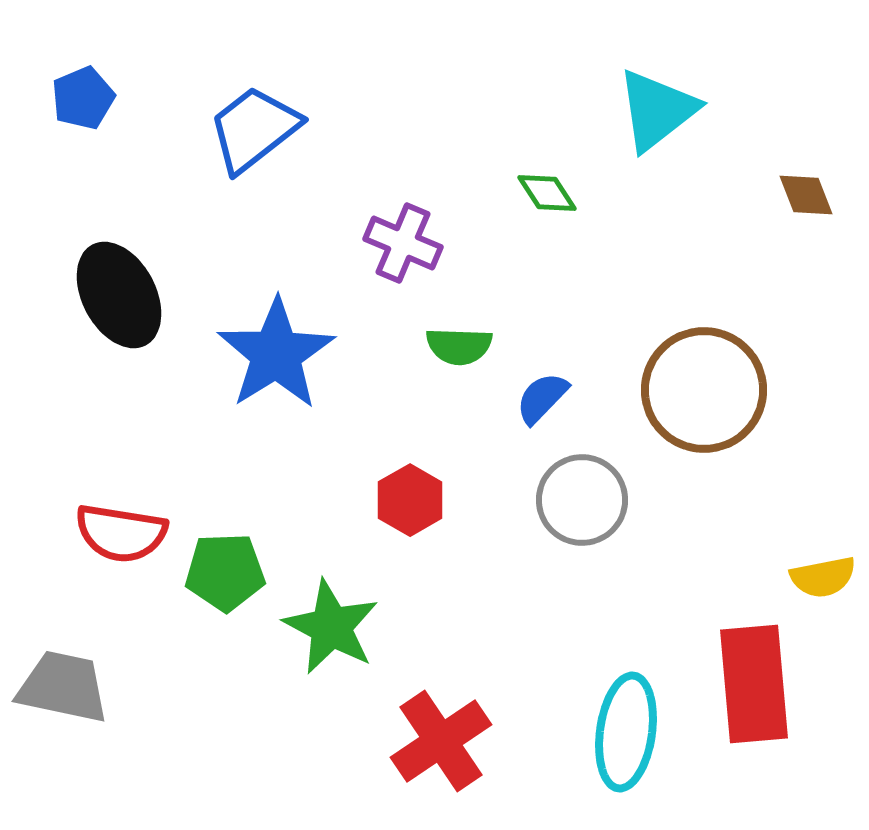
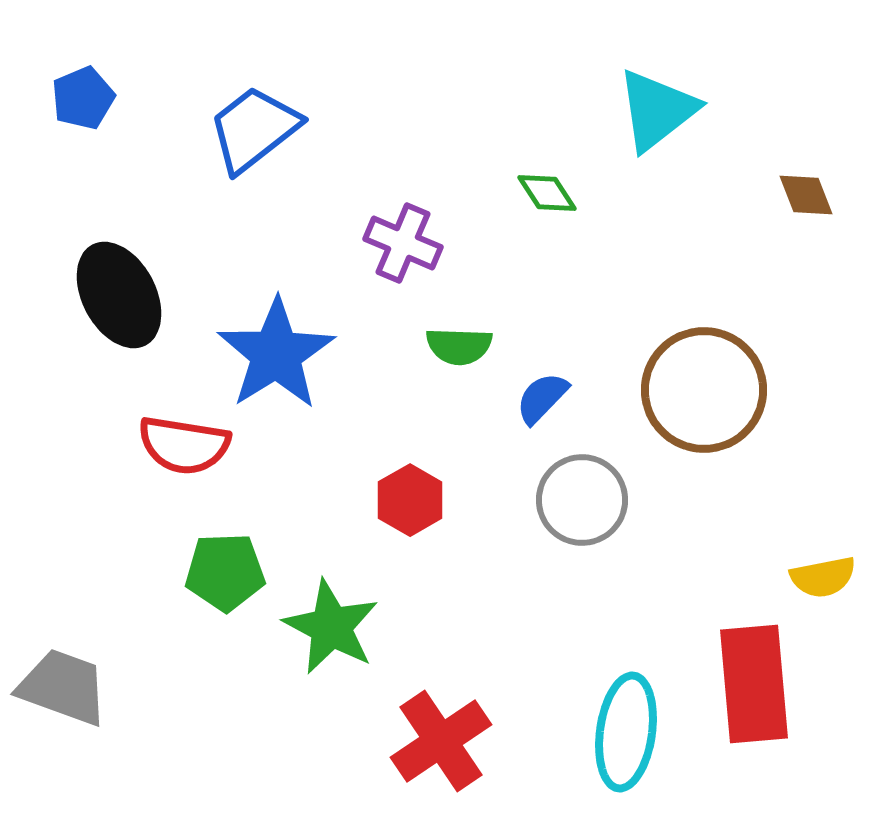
red semicircle: moved 63 px right, 88 px up
gray trapezoid: rotated 8 degrees clockwise
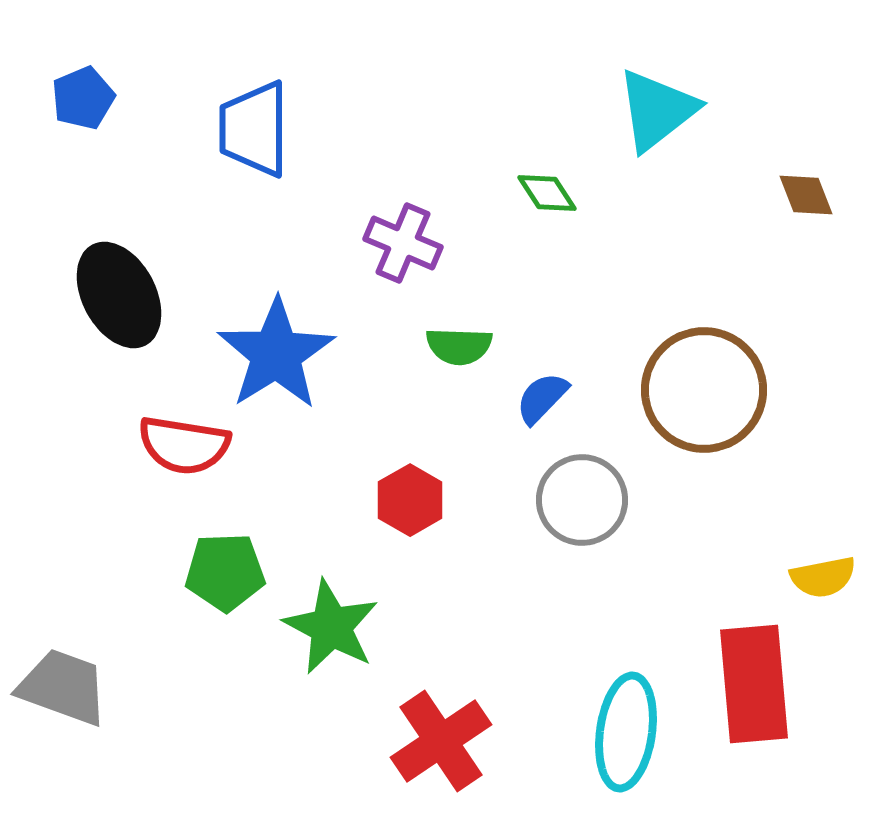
blue trapezoid: rotated 52 degrees counterclockwise
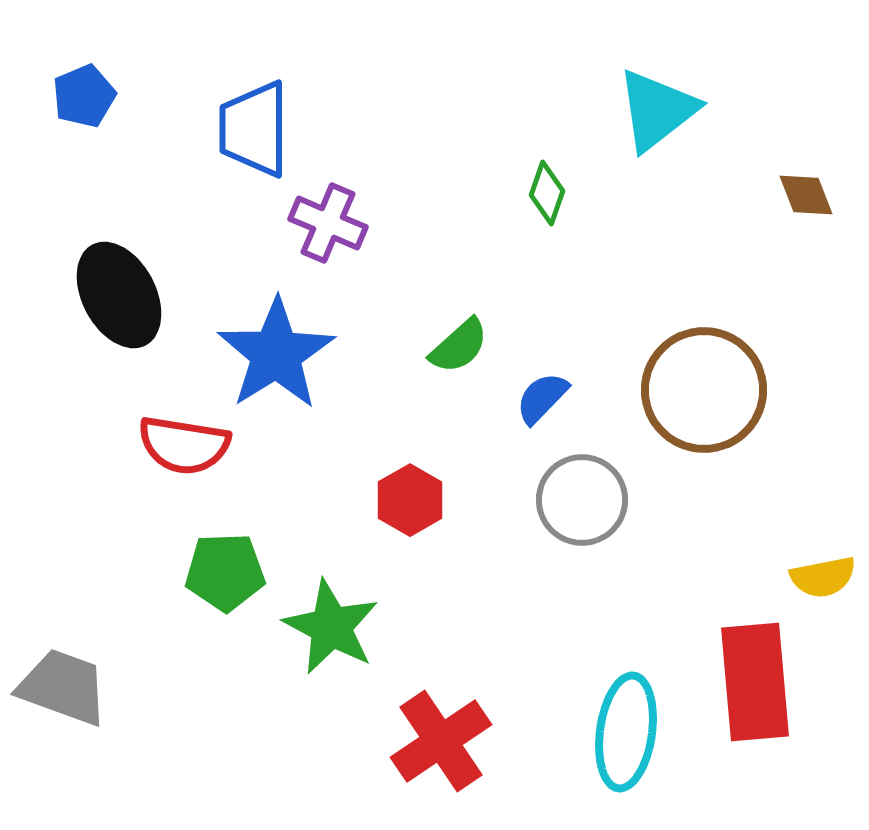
blue pentagon: moved 1 px right, 2 px up
green diamond: rotated 52 degrees clockwise
purple cross: moved 75 px left, 20 px up
green semicircle: rotated 44 degrees counterclockwise
red rectangle: moved 1 px right, 2 px up
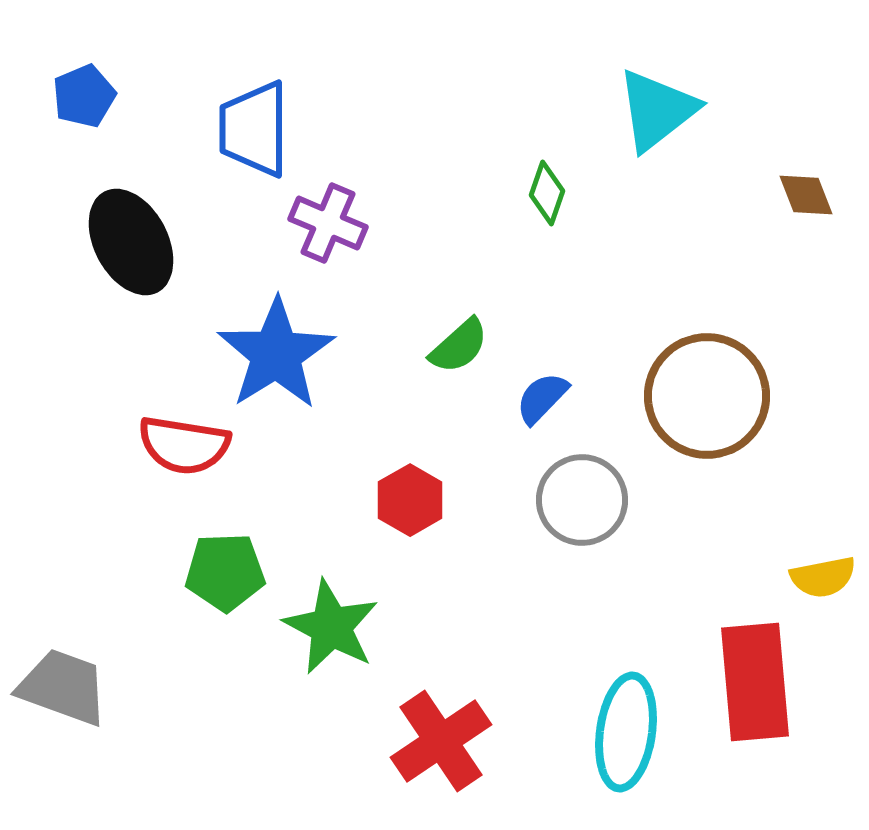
black ellipse: moved 12 px right, 53 px up
brown circle: moved 3 px right, 6 px down
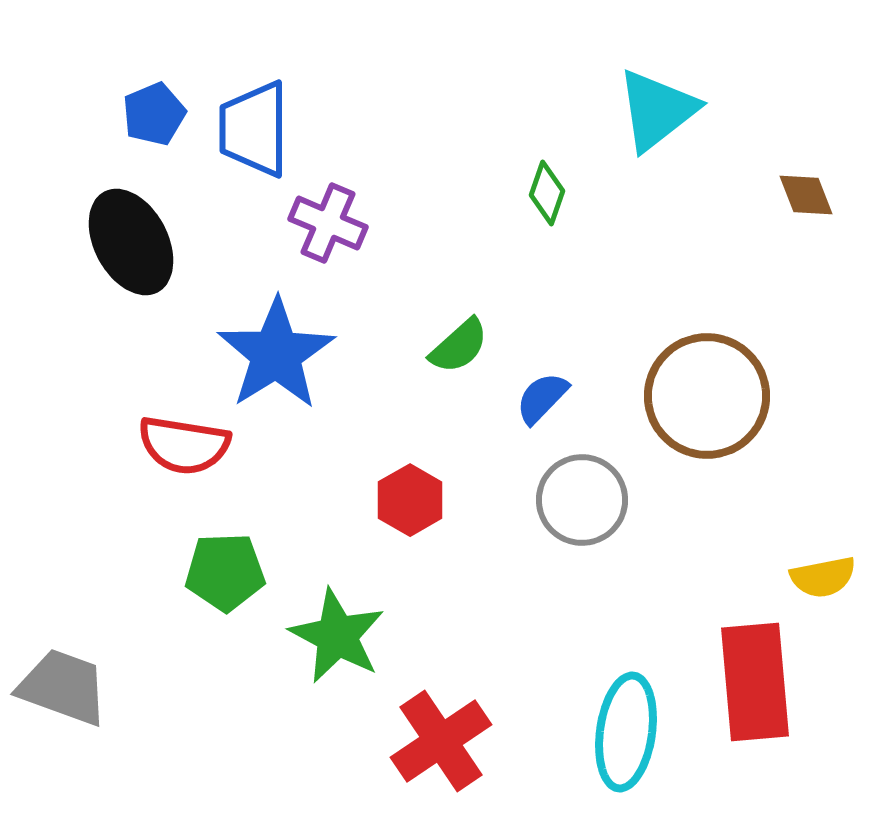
blue pentagon: moved 70 px right, 18 px down
green star: moved 6 px right, 9 px down
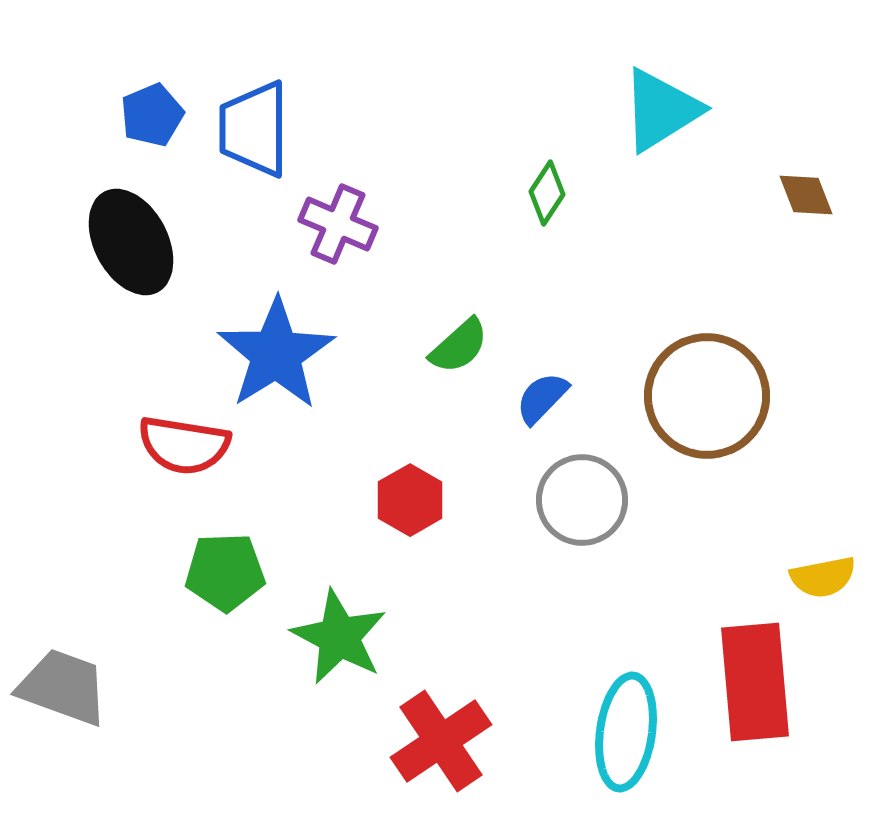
cyan triangle: moved 4 px right; rotated 6 degrees clockwise
blue pentagon: moved 2 px left, 1 px down
green diamond: rotated 14 degrees clockwise
purple cross: moved 10 px right, 1 px down
green star: moved 2 px right, 1 px down
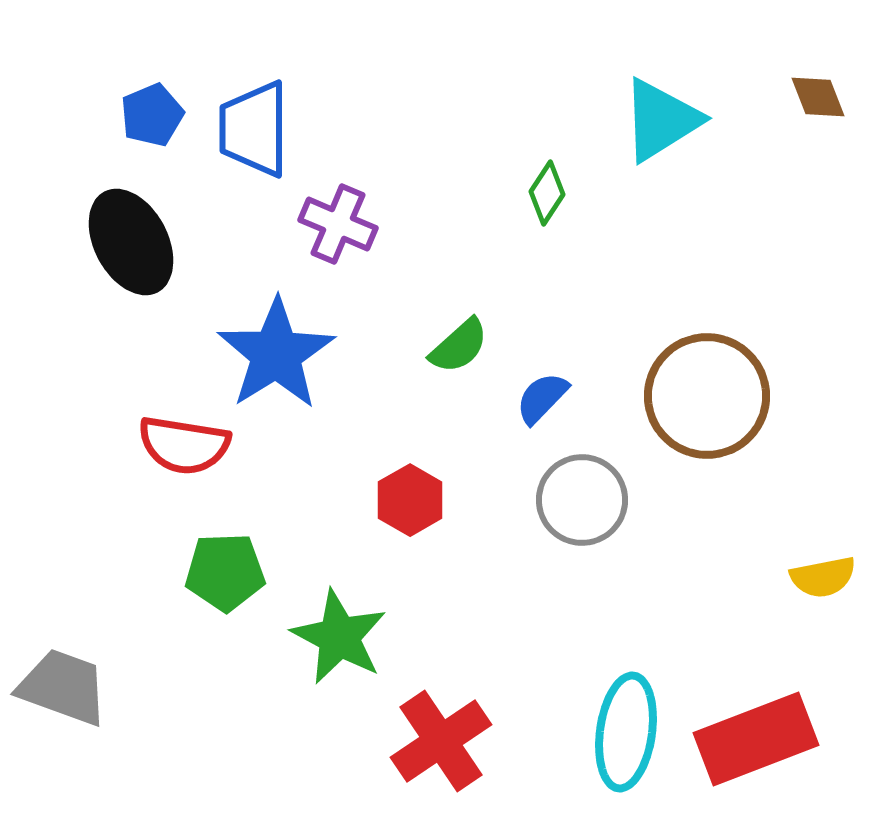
cyan triangle: moved 10 px down
brown diamond: moved 12 px right, 98 px up
red rectangle: moved 1 px right, 57 px down; rotated 74 degrees clockwise
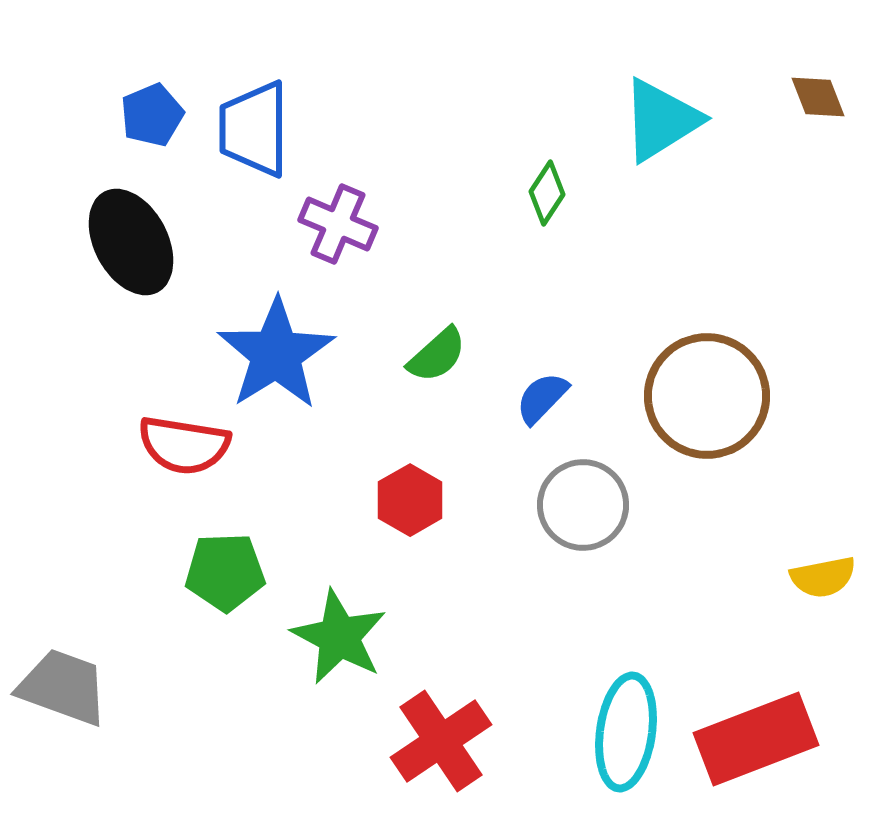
green semicircle: moved 22 px left, 9 px down
gray circle: moved 1 px right, 5 px down
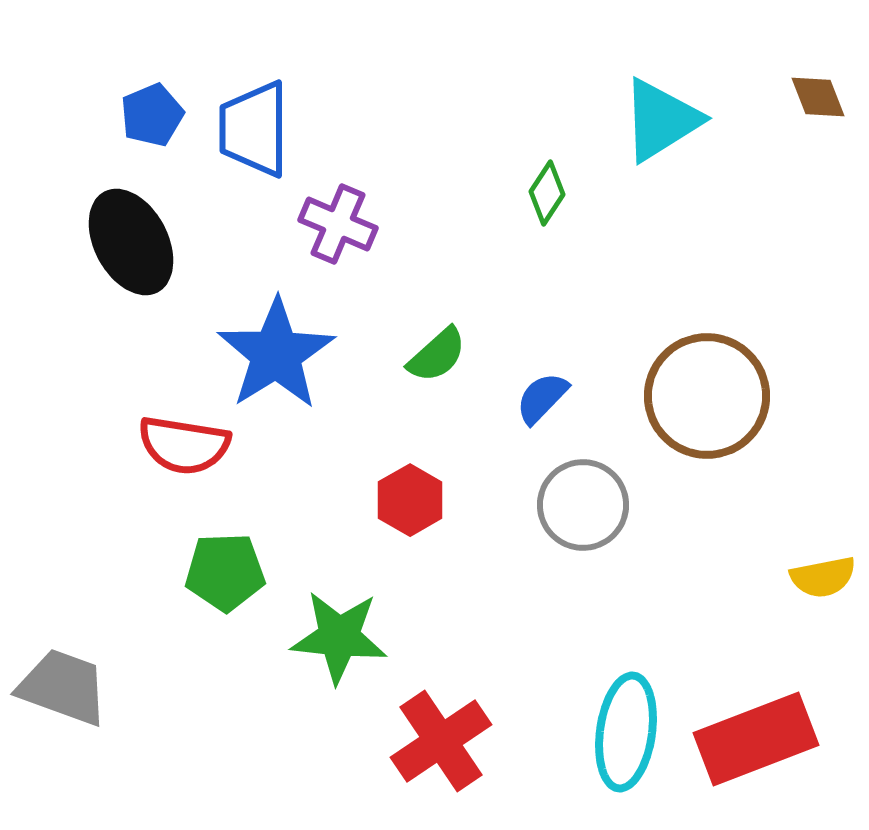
green star: rotated 22 degrees counterclockwise
